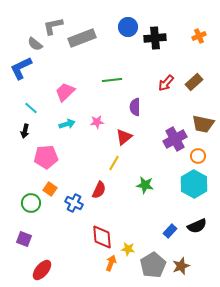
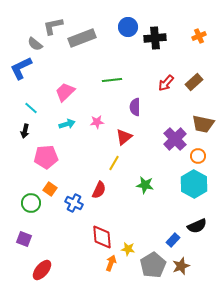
purple cross: rotated 15 degrees counterclockwise
blue rectangle: moved 3 px right, 9 px down
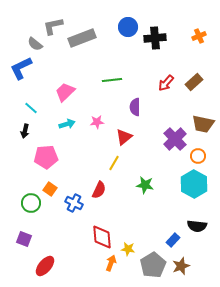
black semicircle: rotated 30 degrees clockwise
red ellipse: moved 3 px right, 4 px up
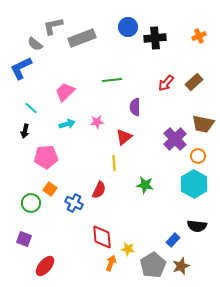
yellow line: rotated 35 degrees counterclockwise
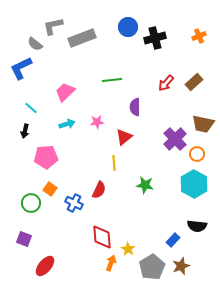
black cross: rotated 10 degrees counterclockwise
orange circle: moved 1 px left, 2 px up
yellow star: rotated 24 degrees clockwise
gray pentagon: moved 1 px left, 2 px down
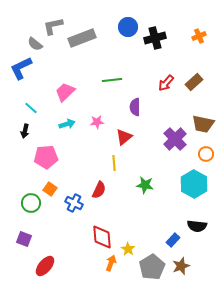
orange circle: moved 9 px right
